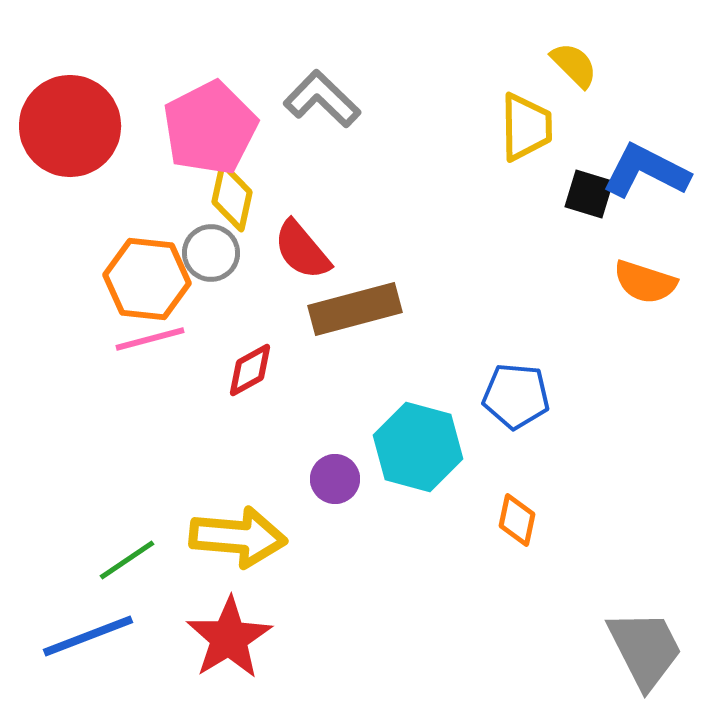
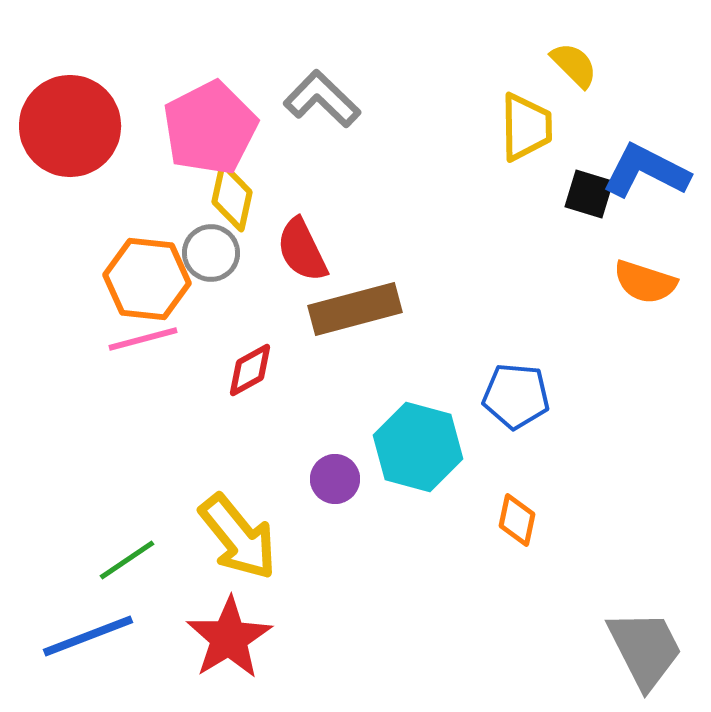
red semicircle: rotated 14 degrees clockwise
pink line: moved 7 px left
yellow arrow: rotated 46 degrees clockwise
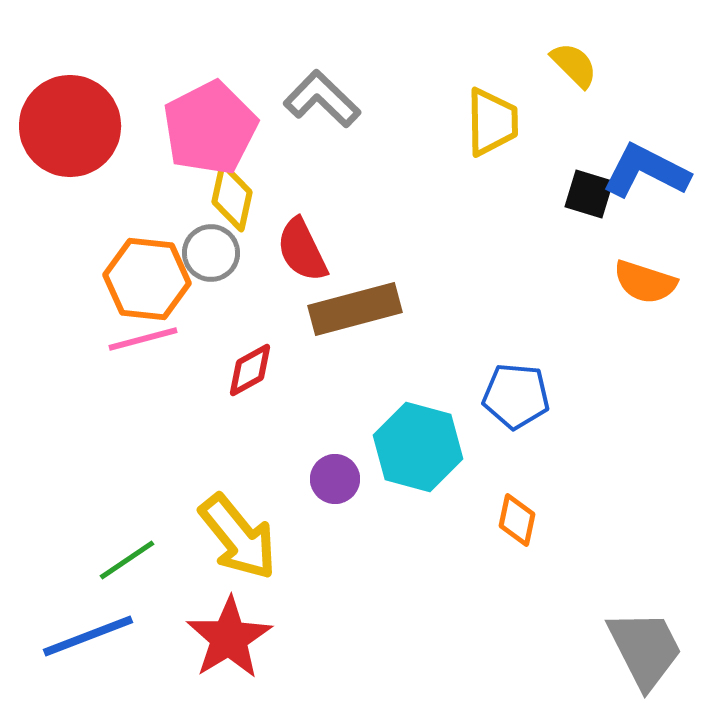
yellow trapezoid: moved 34 px left, 5 px up
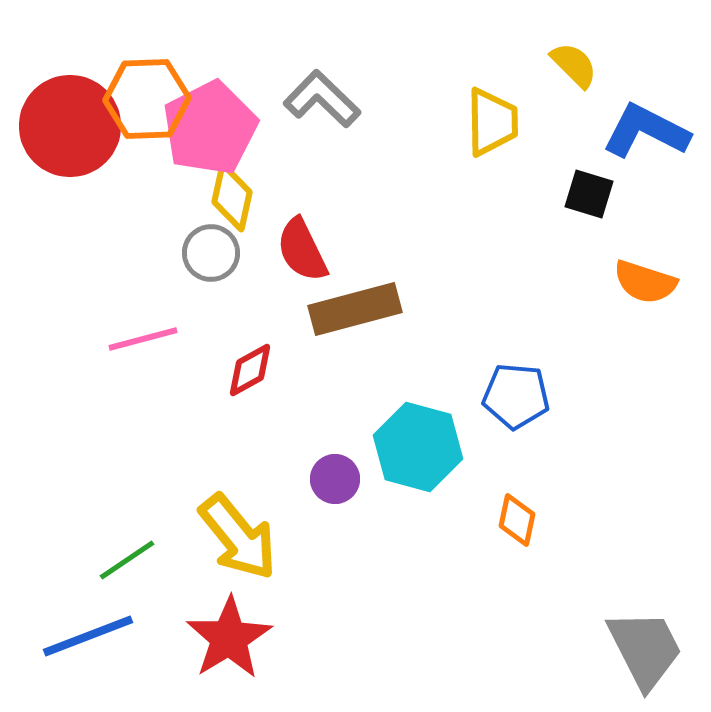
blue L-shape: moved 40 px up
orange hexagon: moved 180 px up; rotated 8 degrees counterclockwise
